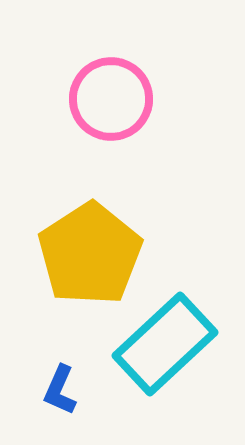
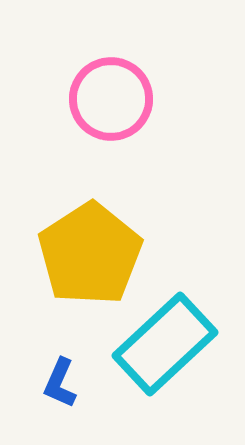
blue L-shape: moved 7 px up
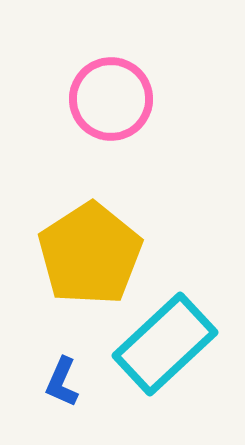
blue L-shape: moved 2 px right, 1 px up
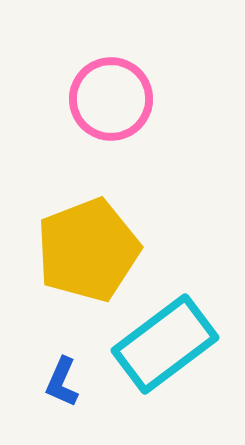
yellow pentagon: moved 2 px left, 4 px up; rotated 12 degrees clockwise
cyan rectangle: rotated 6 degrees clockwise
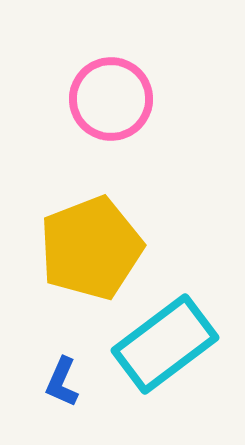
yellow pentagon: moved 3 px right, 2 px up
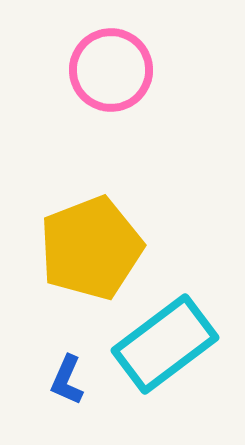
pink circle: moved 29 px up
blue L-shape: moved 5 px right, 2 px up
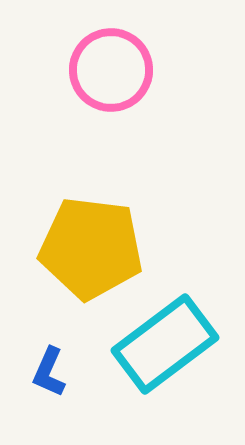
yellow pentagon: rotated 28 degrees clockwise
blue L-shape: moved 18 px left, 8 px up
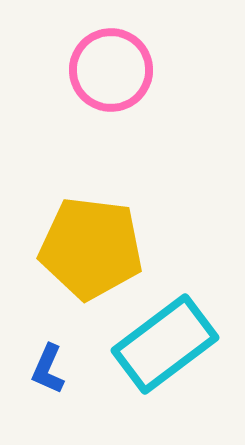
blue L-shape: moved 1 px left, 3 px up
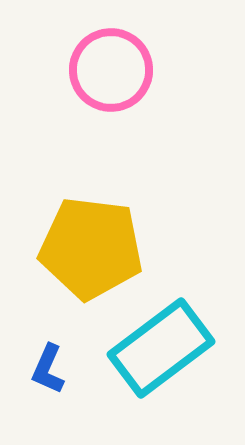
cyan rectangle: moved 4 px left, 4 px down
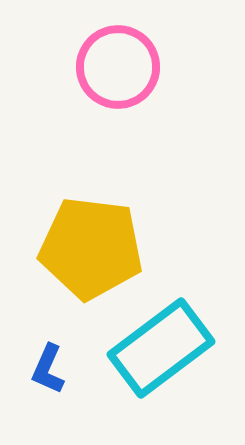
pink circle: moved 7 px right, 3 px up
